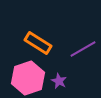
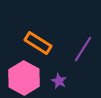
purple line: rotated 28 degrees counterclockwise
pink hexagon: moved 4 px left; rotated 12 degrees counterclockwise
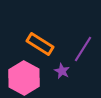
orange rectangle: moved 2 px right, 1 px down
purple star: moved 3 px right, 10 px up
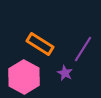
purple star: moved 3 px right, 2 px down
pink hexagon: moved 1 px up
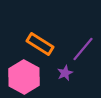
purple line: rotated 8 degrees clockwise
purple star: rotated 21 degrees clockwise
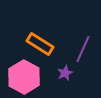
purple line: rotated 16 degrees counterclockwise
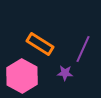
purple star: rotated 28 degrees clockwise
pink hexagon: moved 2 px left, 1 px up
